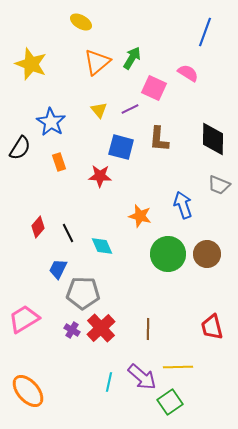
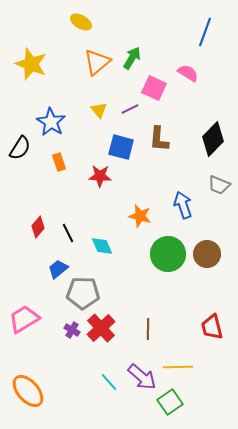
black diamond: rotated 44 degrees clockwise
blue trapezoid: rotated 25 degrees clockwise
cyan line: rotated 54 degrees counterclockwise
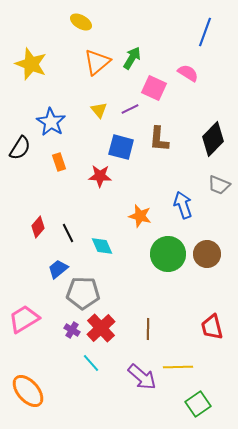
cyan line: moved 18 px left, 19 px up
green square: moved 28 px right, 2 px down
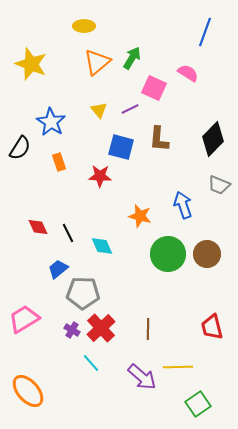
yellow ellipse: moved 3 px right, 4 px down; rotated 30 degrees counterclockwise
red diamond: rotated 65 degrees counterclockwise
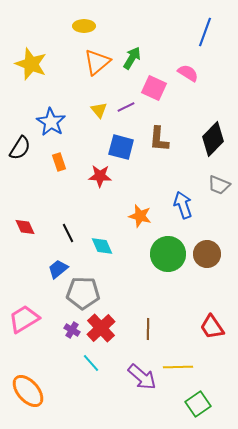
purple line: moved 4 px left, 2 px up
red diamond: moved 13 px left
red trapezoid: rotated 20 degrees counterclockwise
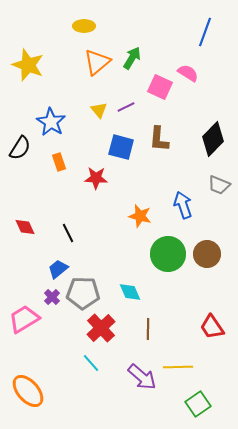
yellow star: moved 3 px left, 1 px down
pink square: moved 6 px right, 1 px up
red star: moved 4 px left, 2 px down
cyan diamond: moved 28 px right, 46 px down
purple cross: moved 20 px left, 33 px up; rotated 14 degrees clockwise
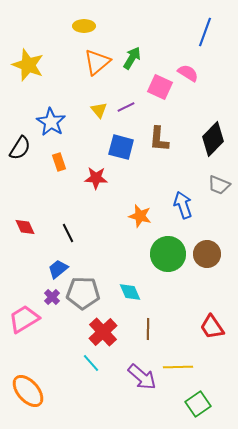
red cross: moved 2 px right, 4 px down
